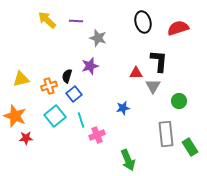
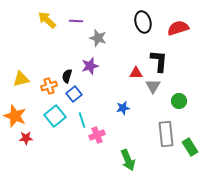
cyan line: moved 1 px right
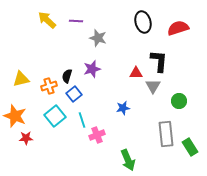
purple star: moved 2 px right, 3 px down
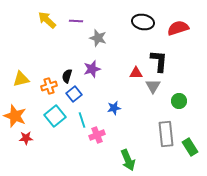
black ellipse: rotated 65 degrees counterclockwise
blue star: moved 9 px left
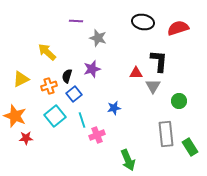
yellow arrow: moved 32 px down
yellow triangle: rotated 12 degrees counterclockwise
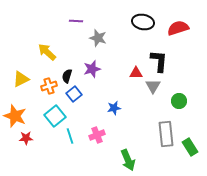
cyan line: moved 12 px left, 16 px down
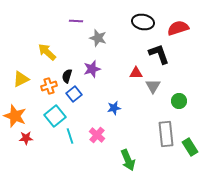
black L-shape: moved 7 px up; rotated 25 degrees counterclockwise
pink cross: rotated 28 degrees counterclockwise
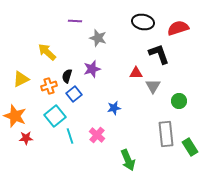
purple line: moved 1 px left
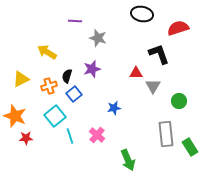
black ellipse: moved 1 px left, 8 px up
yellow arrow: rotated 12 degrees counterclockwise
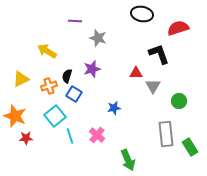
yellow arrow: moved 1 px up
blue square: rotated 21 degrees counterclockwise
